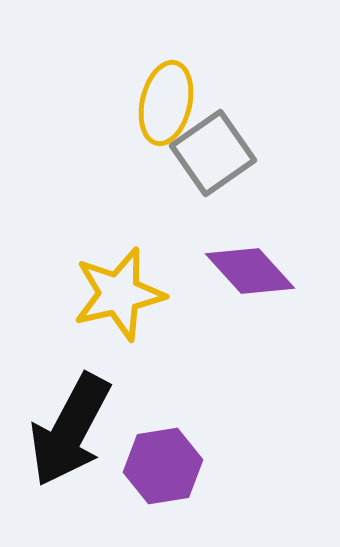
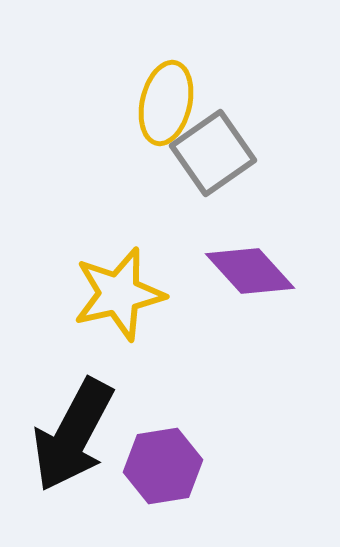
black arrow: moved 3 px right, 5 px down
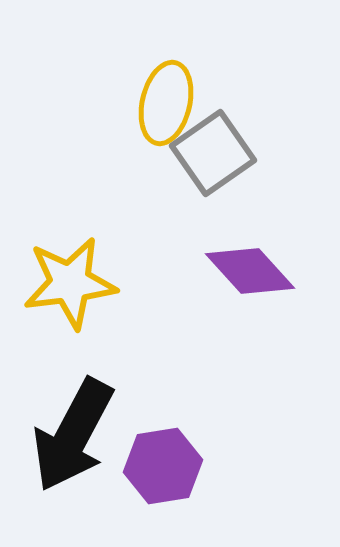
yellow star: moved 49 px left, 11 px up; rotated 6 degrees clockwise
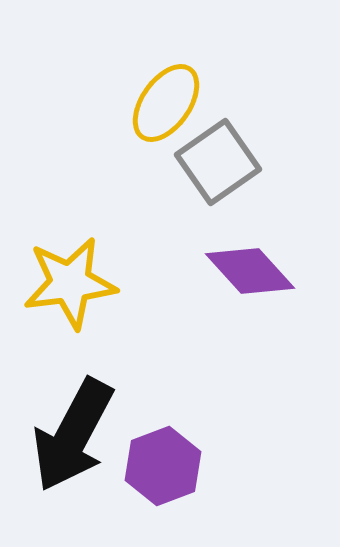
yellow ellipse: rotated 22 degrees clockwise
gray square: moved 5 px right, 9 px down
purple hexagon: rotated 12 degrees counterclockwise
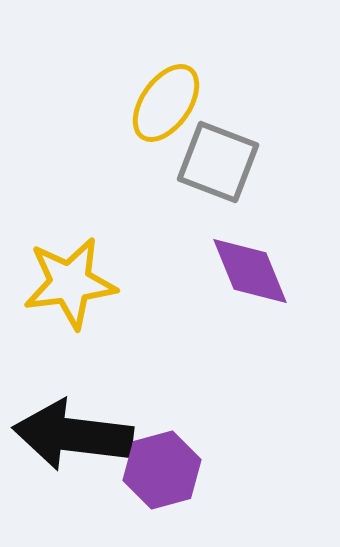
gray square: rotated 34 degrees counterclockwise
purple diamond: rotated 20 degrees clockwise
black arrow: rotated 69 degrees clockwise
purple hexagon: moved 1 px left, 4 px down; rotated 6 degrees clockwise
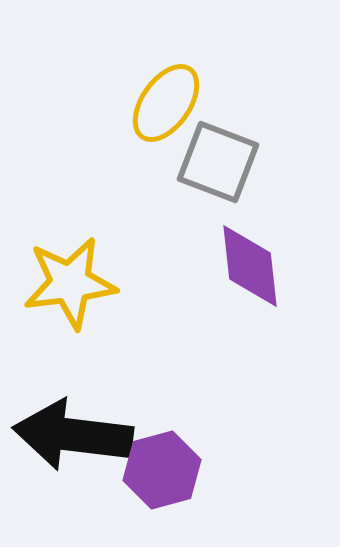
purple diamond: moved 5 px up; rotated 16 degrees clockwise
